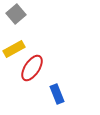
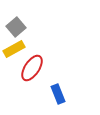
gray square: moved 13 px down
blue rectangle: moved 1 px right
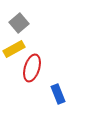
gray square: moved 3 px right, 4 px up
red ellipse: rotated 16 degrees counterclockwise
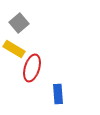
yellow rectangle: rotated 60 degrees clockwise
blue rectangle: rotated 18 degrees clockwise
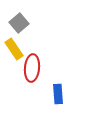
yellow rectangle: rotated 25 degrees clockwise
red ellipse: rotated 12 degrees counterclockwise
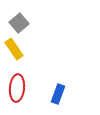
red ellipse: moved 15 px left, 20 px down
blue rectangle: rotated 24 degrees clockwise
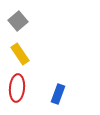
gray square: moved 1 px left, 2 px up
yellow rectangle: moved 6 px right, 5 px down
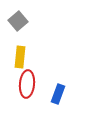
yellow rectangle: moved 3 px down; rotated 40 degrees clockwise
red ellipse: moved 10 px right, 4 px up
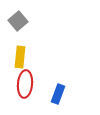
red ellipse: moved 2 px left
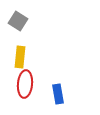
gray square: rotated 18 degrees counterclockwise
blue rectangle: rotated 30 degrees counterclockwise
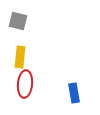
gray square: rotated 18 degrees counterclockwise
blue rectangle: moved 16 px right, 1 px up
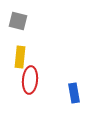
red ellipse: moved 5 px right, 4 px up
